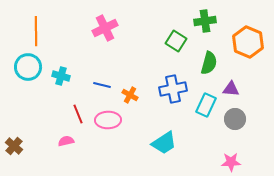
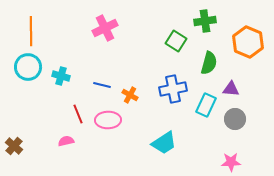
orange line: moved 5 px left
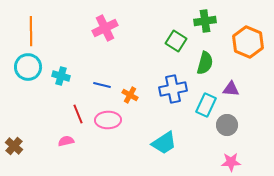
green semicircle: moved 4 px left
gray circle: moved 8 px left, 6 px down
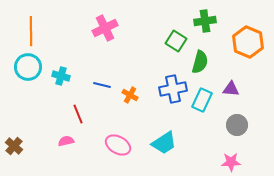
green semicircle: moved 5 px left, 1 px up
cyan rectangle: moved 4 px left, 5 px up
pink ellipse: moved 10 px right, 25 px down; rotated 30 degrees clockwise
gray circle: moved 10 px right
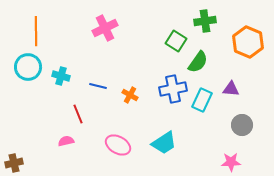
orange line: moved 5 px right
green semicircle: moved 2 px left; rotated 20 degrees clockwise
blue line: moved 4 px left, 1 px down
gray circle: moved 5 px right
brown cross: moved 17 px down; rotated 36 degrees clockwise
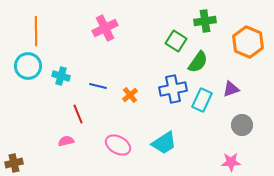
cyan circle: moved 1 px up
purple triangle: rotated 24 degrees counterclockwise
orange cross: rotated 21 degrees clockwise
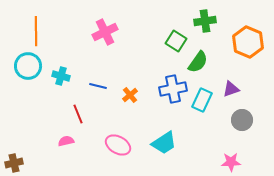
pink cross: moved 4 px down
gray circle: moved 5 px up
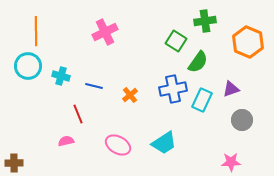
blue line: moved 4 px left
brown cross: rotated 12 degrees clockwise
